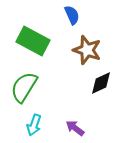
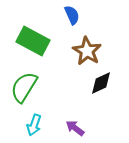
brown star: moved 1 px down; rotated 12 degrees clockwise
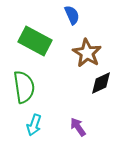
green rectangle: moved 2 px right
brown star: moved 2 px down
green semicircle: rotated 140 degrees clockwise
purple arrow: moved 3 px right, 1 px up; rotated 18 degrees clockwise
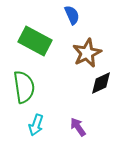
brown star: rotated 16 degrees clockwise
cyan arrow: moved 2 px right
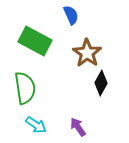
blue semicircle: moved 1 px left
brown star: rotated 12 degrees counterclockwise
black diamond: rotated 35 degrees counterclockwise
green semicircle: moved 1 px right, 1 px down
cyan arrow: rotated 75 degrees counterclockwise
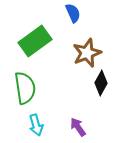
blue semicircle: moved 2 px right, 2 px up
green rectangle: rotated 64 degrees counterclockwise
brown star: rotated 16 degrees clockwise
cyan arrow: rotated 40 degrees clockwise
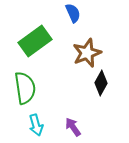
purple arrow: moved 5 px left
